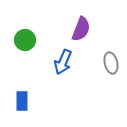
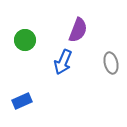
purple semicircle: moved 3 px left, 1 px down
blue rectangle: rotated 66 degrees clockwise
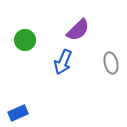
purple semicircle: rotated 25 degrees clockwise
blue rectangle: moved 4 px left, 12 px down
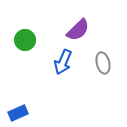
gray ellipse: moved 8 px left
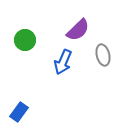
gray ellipse: moved 8 px up
blue rectangle: moved 1 px right, 1 px up; rotated 30 degrees counterclockwise
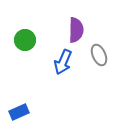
purple semicircle: moved 2 px left; rotated 45 degrees counterclockwise
gray ellipse: moved 4 px left; rotated 10 degrees counterclockwise
blue rectangle: rotated 30 degrees clockwise
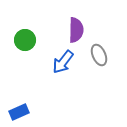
blue arrow: rotated 15 degrees clockwise
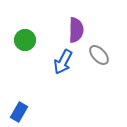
gray ellipse: rotated 20 degrees counterclockwise
blue arrow: rotated 10 degrees counterclockwise
blue rectangle: rotated 36 degrees counterclockwise
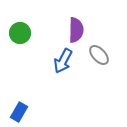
green circle: moved 5 px left, 7 px up
blue arrow: moved 1 px up
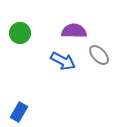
purple semicircle: moved 2 px left, 1 px down; rotated 90 degrees counterclockwise
blue arrow: rotated 90 degrees counterclockwise
